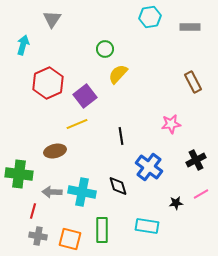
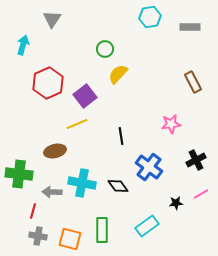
black diamond: rotated 20 degrees counterclockwise
cyan cross: moved 9 px up
cyan rectangle: rotated 45 degrees counterclockwise
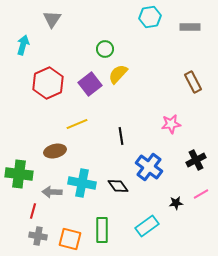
purple square: moved 5 px right, 12 px up
